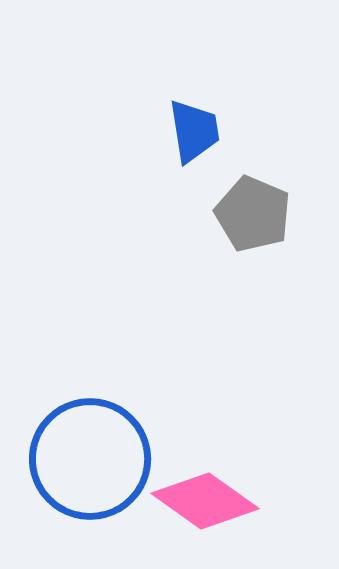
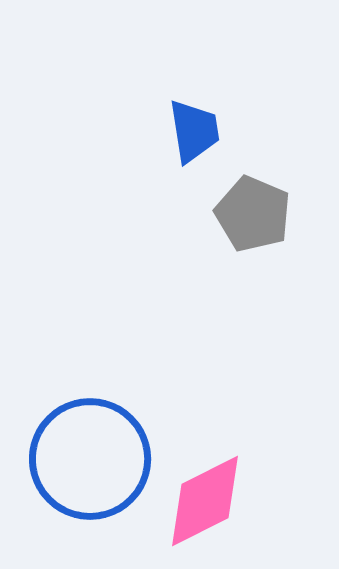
pink diamond: rotated 62 degrees counterclockwise
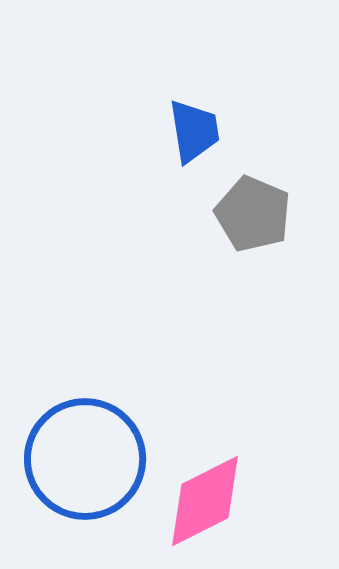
blue circle: moved 5 px left
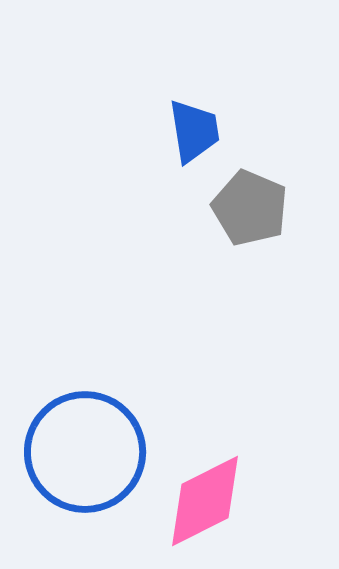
gray pentagon: moved 3 px left, 6 px up
blue circle: moved 7 px up
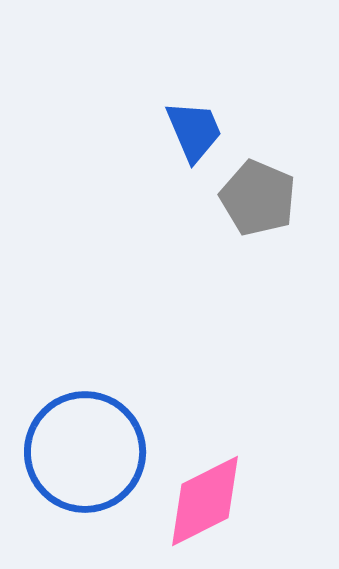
blue trapezoid: rotated 14 degrees counterclockwise
gray pentagon: moved 8 px right, 10 px up
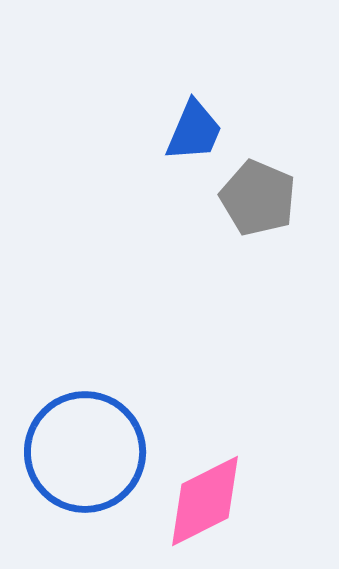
blue trapezoid: rotated 46 degrees clockwise
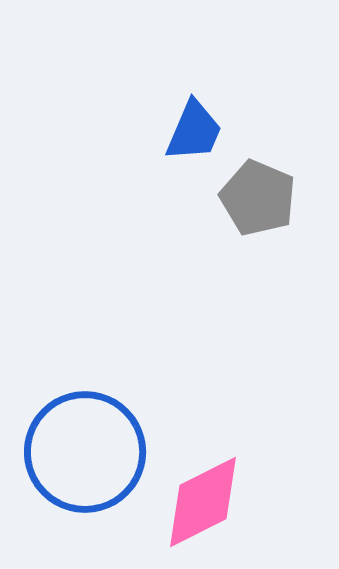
pink diamond: moved 2 px left, 1 px down
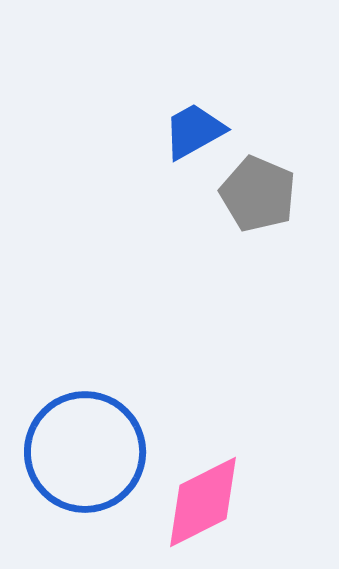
blue trapezoid: rotated 142 degrees counterclockwise
gray pentagon: moved 4 px up
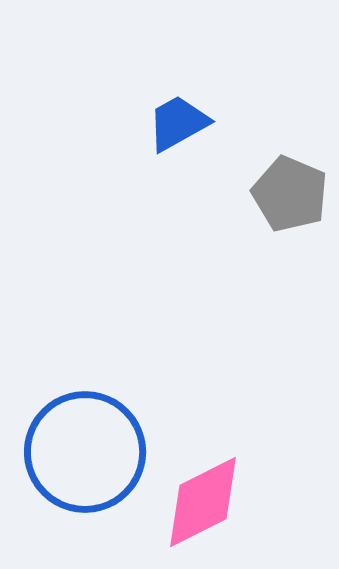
blue trapezoid: moved 16 px left, 8 px up
gray pentagon: moved 32 px right
